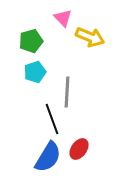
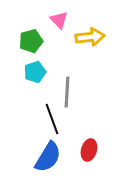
pink triangle: moved 4 px left, 2 px down
yellow arrow: rotated 28 degrees counterclockwise
red ellipse: moved 10 px right, 1 px down; rotated 20 degrees counterclockwise
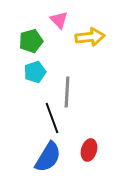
black line: moved 1 px up
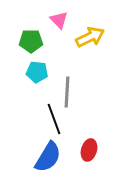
yellow arrow: rotated 20 degrees counterclockwise
green pentagon: rotated 15 degrees clockwise
cyan pentagon: moved 2 px right; rotated 25 degrees clockwise
black line: moved 2 px right, 1 px down
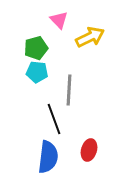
green pentagon: moved 5 px right, 7 px down; rotated 15 degrees counterclockwise
gray line: moved 2 px right, 2 px up
blue semicircle: rotated 24 degrees counterclockwise
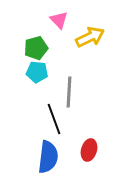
gray line: moved 2 px down
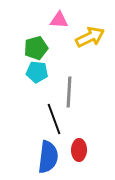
pink triangle: rotated 42 degrees counterclockwise
red ellipse: moved 10 px left; rotated 15 degrees counterclockwise
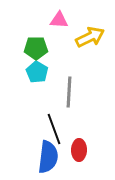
green pentagon: rotated 15 degrees clockwise
cyan pentagon: rotated 25 degrees clockwise
black line: moved 10 px down
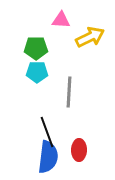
pink triangle: moved 2 px right
cyan pentagon: rotated 30 degrees counterclockwise
black line: moved 7 px left, 3 px down
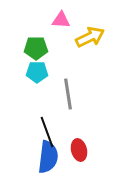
gray line: moved 1 px left, 2 px down; rotated 12 degrees counterclockwise
red ellipse: rotated 15 degrees counterclockwise
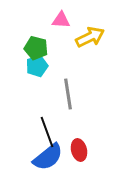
green pentagon: rotated 15 degrees clockwise
cyan pentagon: moved 6 px up; rotated 20 degrees counterclockwise
blue semicircle: rotated 44 degrees clockwise
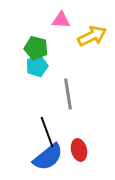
yellow arrow: moved 2 px right, 1 px up
